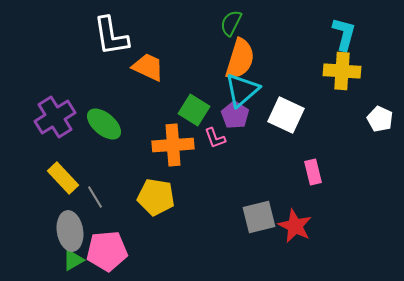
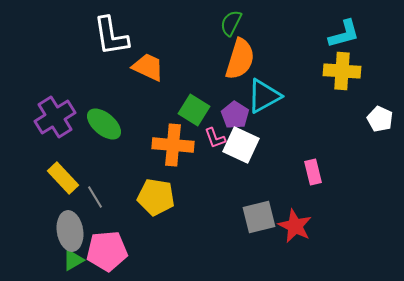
cyan L-shape: rotated 60 degrees clockwise
cyan triangle: moved 22 px right, 6 px down; rotated 12 degrees clockwise
white square: moved 45 px left, 30 px down
orange cross: rotated 9 degrees clockwise
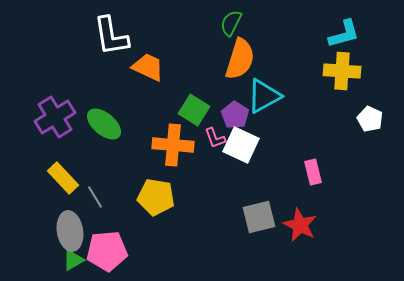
white pentagon: moved 10 px left
red star: moved 5 px right, 1 px up
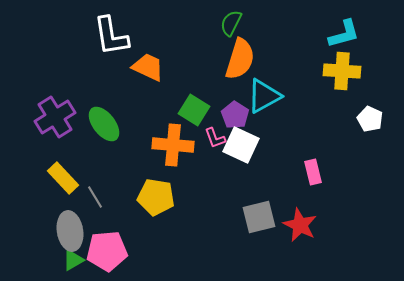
green ellipse: rotated 12 degrees clockwise
